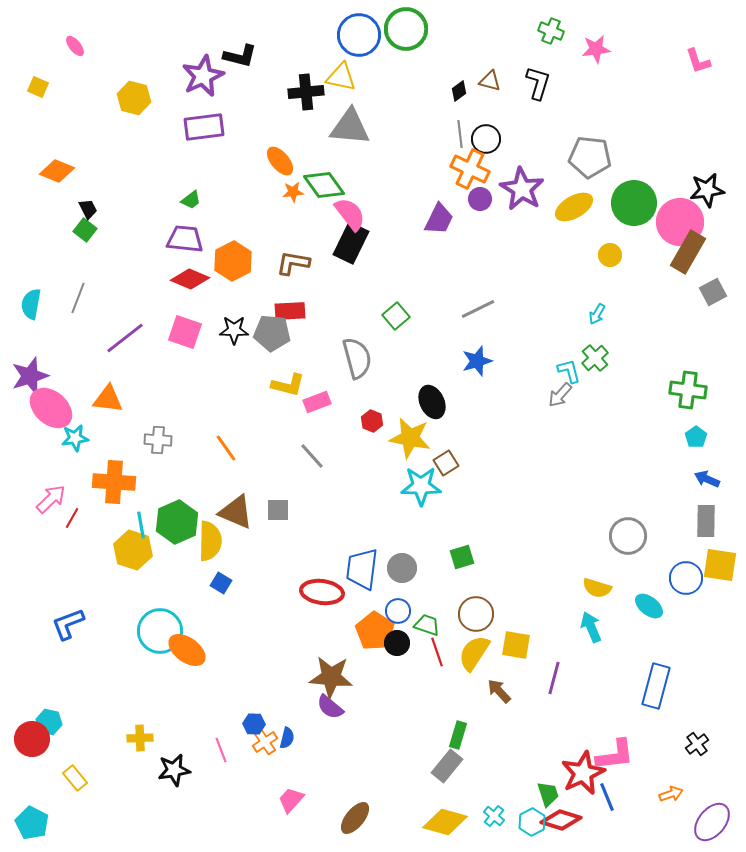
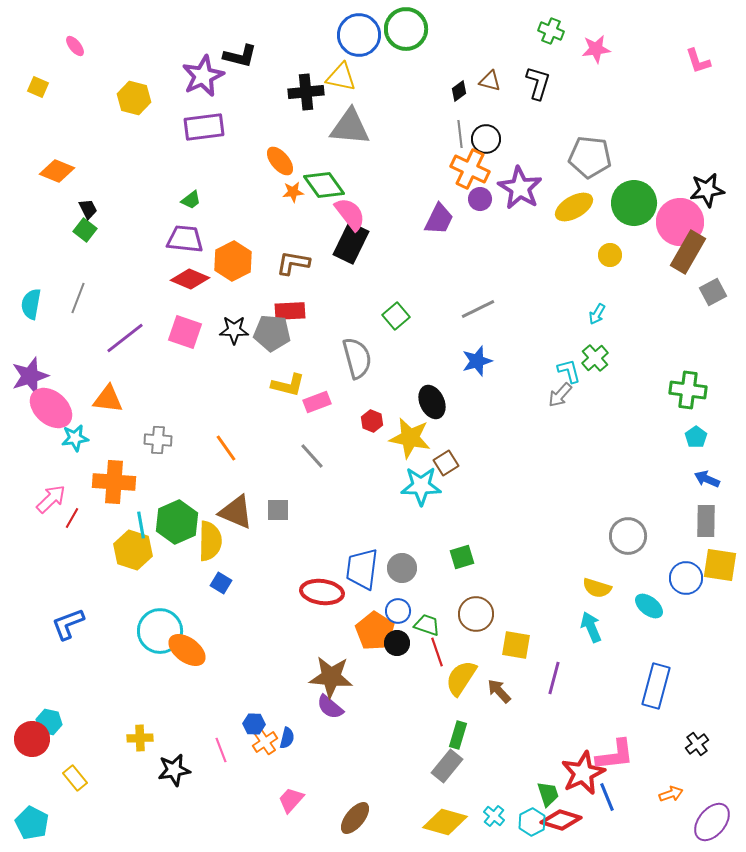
purple star at (522, 189): moved 2 px left, 1 px up
yellow semicircle at (474, 653): moved 13 px left, 25 px down
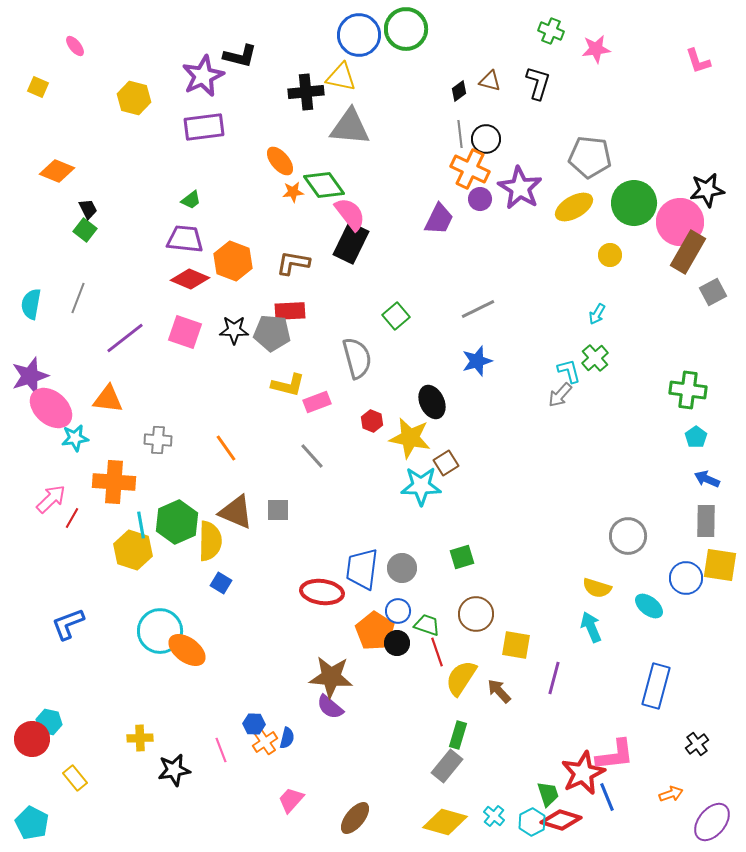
orange hexagon at (233, 261): rotated 12 degrees counterclockwise
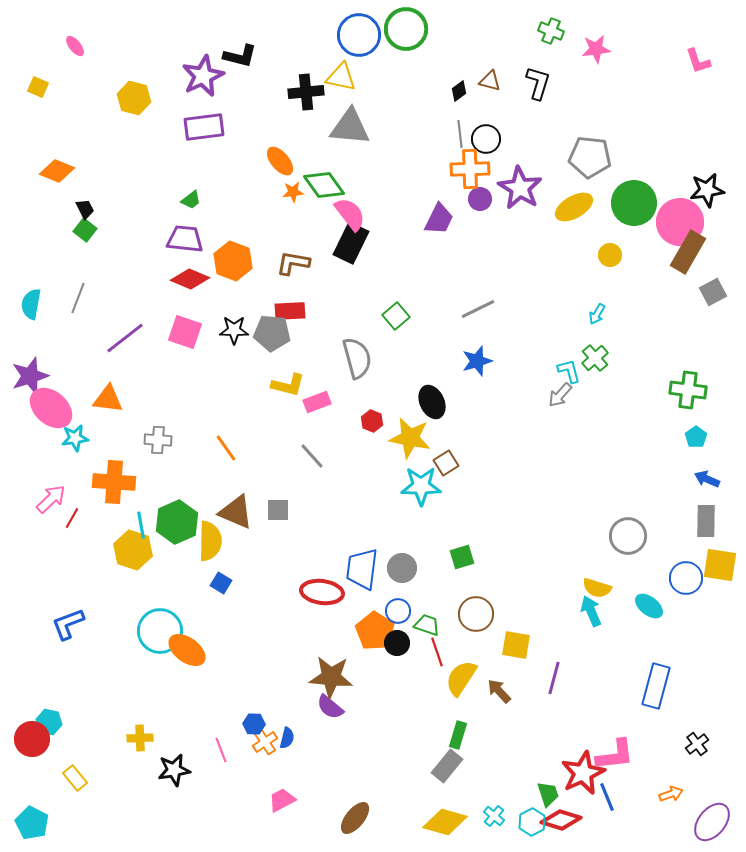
orange cross at (470, 169): rotated 27 degrees counterclockwise
black trapezoid at (88, 209): moved 3 px left
cyan arrow at (591, 627): moved 16 px up
pink trapezoid at (291, 800): moved 9 px left; rotated 20 degrees clockwise
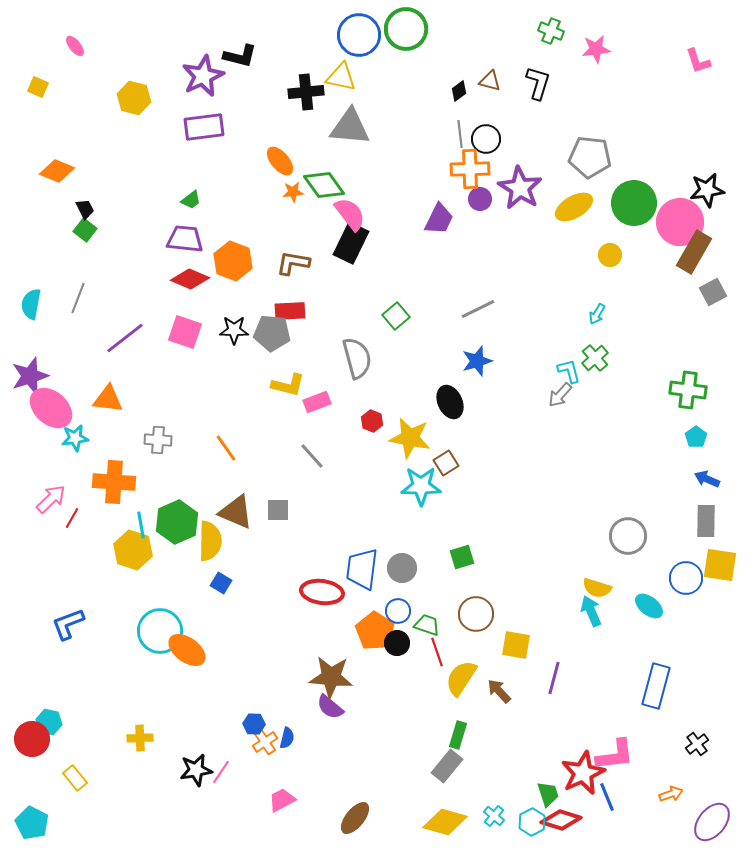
brown rectangle at (688, 252): moved 6 px right
black ellipse at (432, 402): moved 18 px right
pink line at (221, 750): moved 22 px down; rotated 55 degrees clockwise
black star at (174, 770): moved 22 px right
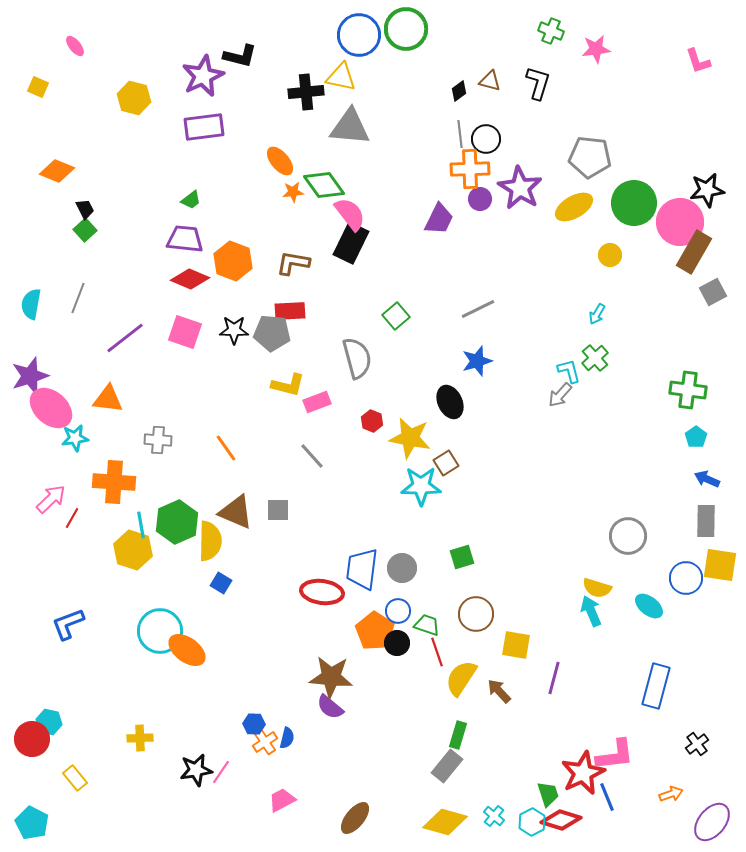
green square at (85, 230): rotated 10 degrees clockwise
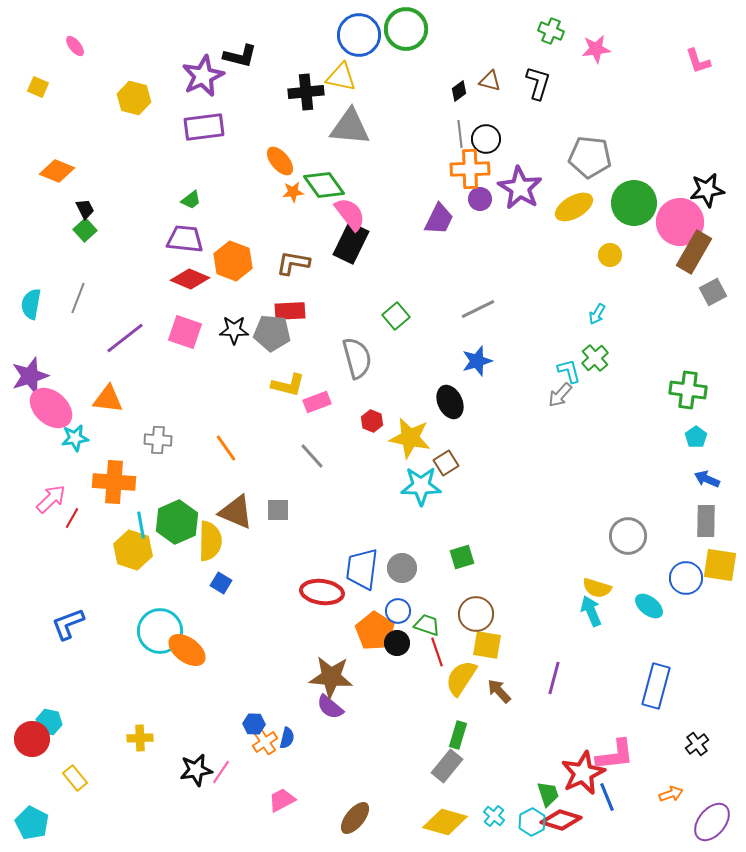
yellow square at (516, 645): moved 29 px left
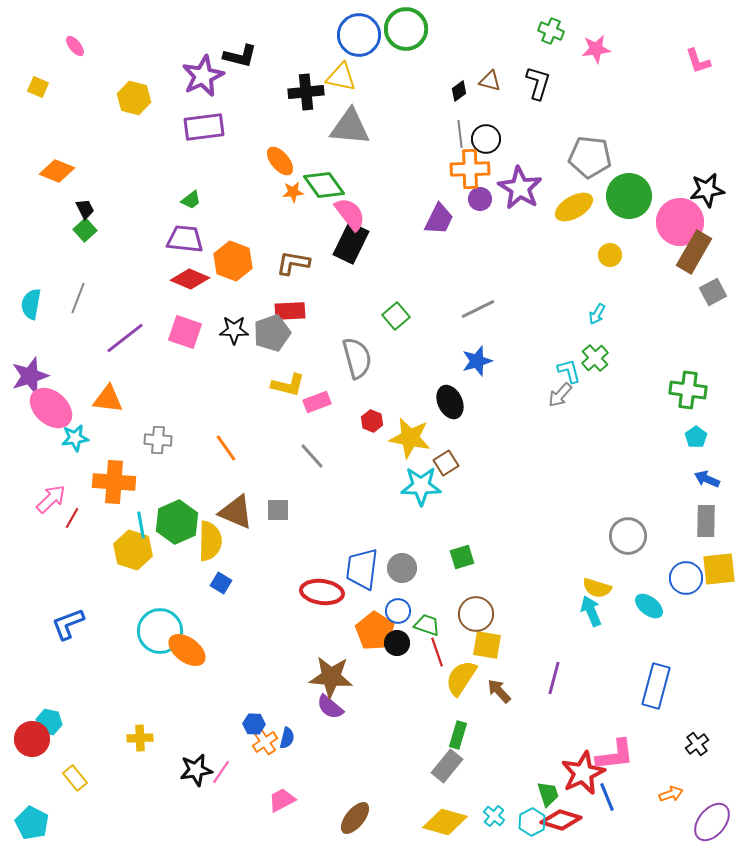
green circle at (634, 203): moved 5 px left, 7 px up
gray pentagon at (272, 333): rotated 24 degrees counterclockwise
yellow square at (720, 565): moved 1 px left, 4 px down; rotated 15 degrees counterclockwise
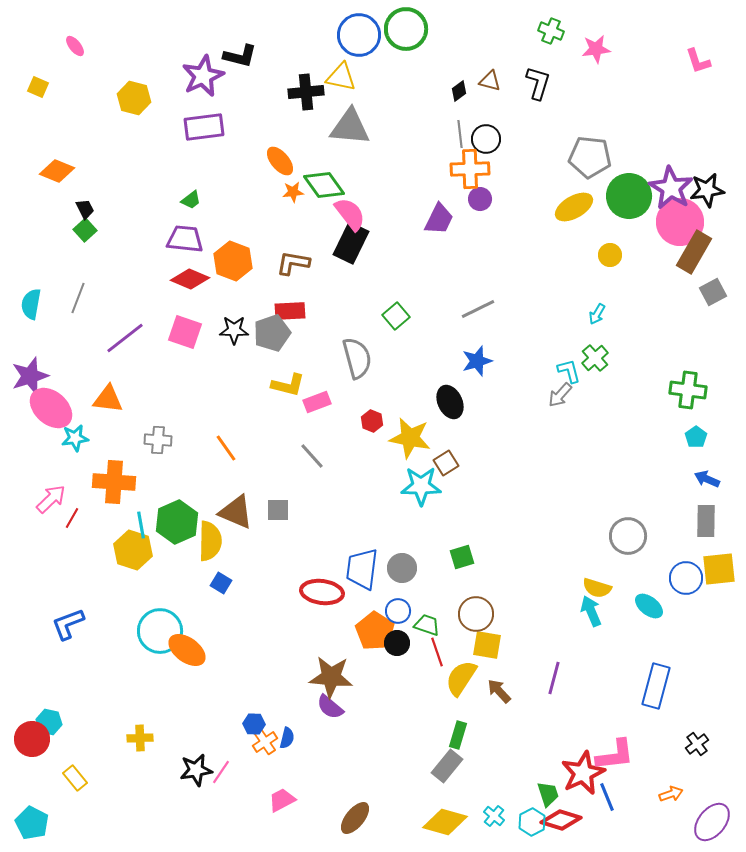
purple star at (520, 188): moved 151 px right
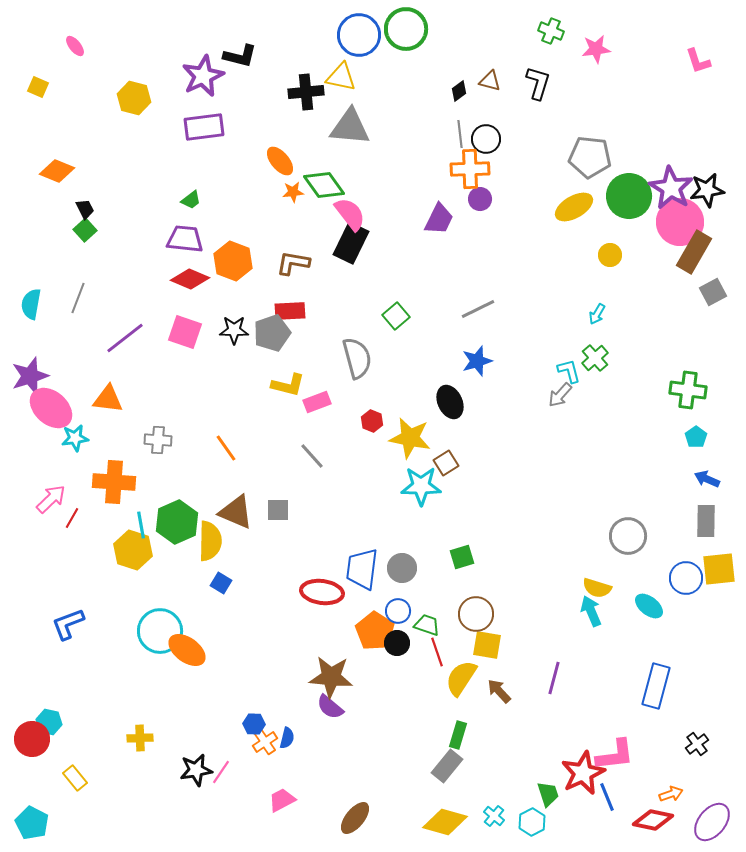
red diamond at (561, 820): moved 92 px right; rotated 6 degrees counterclockwise
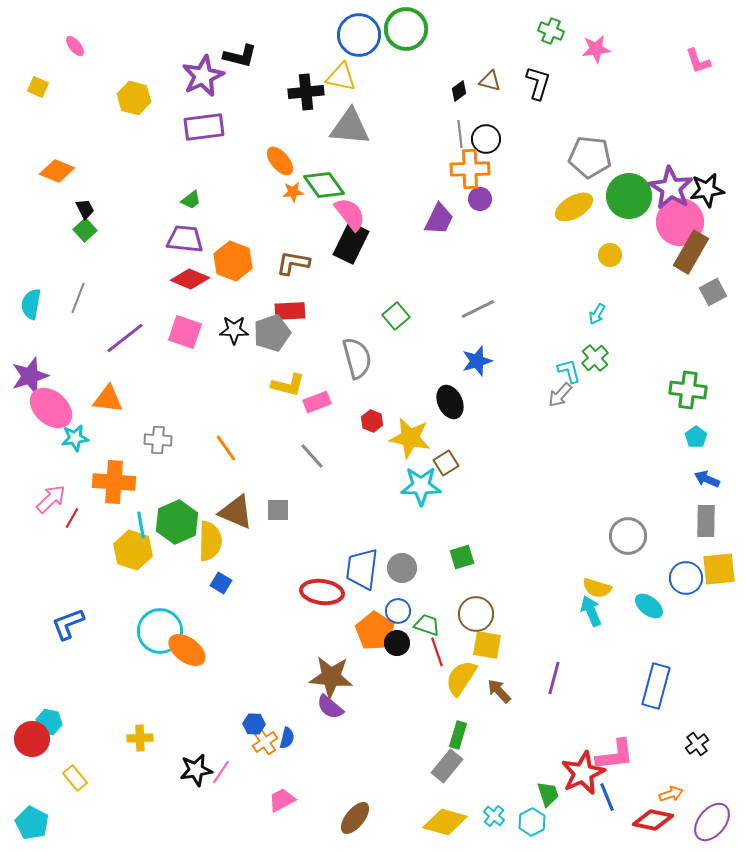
brown rectangle at (694, 252): moved 3 px left
